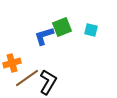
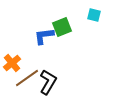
cyan square: moved 3 px right, 15 px up
blue L-shape: rotated 10 degrees clockwise
orange cross: rotated 24 degrees counterclockwise
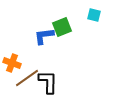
orange cross: rotated 30 degrees counterclockwise
black L-shape: rotated 30 degrees counterclockwise
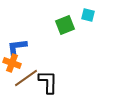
cyan square: moved 6 px left
green square: moved 3 px right, 2 px up
blue L-shape: moved 27 px left, 11 px down
brown line: moved 1 px left
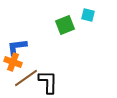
orange cross: moved 1 px right, 1 px up
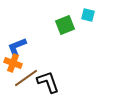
blue L-shape: rotated 15 degrees counterclockwise
orange cross: moved 1 px down
black L-shape: rotated 20 degrees counterclockwise
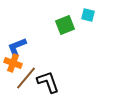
brown line: rotated 15 degrees counterclockwise
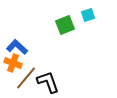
cyan square: rotated 32 degrees counterclockwise
blue L-shape: rotated 65 degrees clockwise
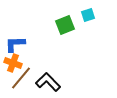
blue L-shape: moved 2 px left, 3 px up; rotated 45 degrees counterclockwise
brown line: moved 5 px left
black L-shape: rotated 25 degrees counterclockwise
